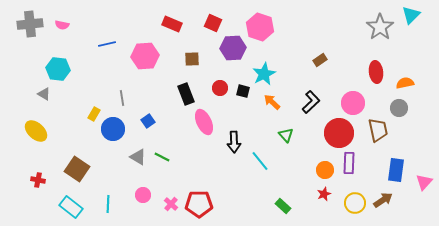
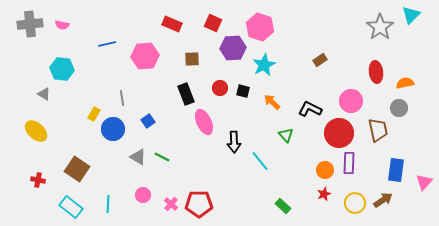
cyan hexagon at (58, 69): moved 4 px right
cyan star at (264, 74): moved 9 px up
black L-shape at (311, 102): moved 1 px left, 7 px down; rotated 110 degrees counterclockwise
pink circle at (353, 103): moved 2 px left, 2 px up
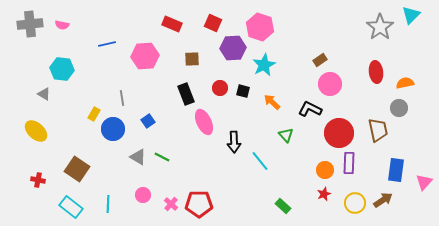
pink circle at (351, 101): moved 21 px left, 17 px up
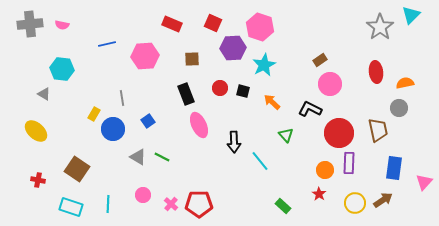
pink ellipse at (204, 122): moved 5 px left, 3 px down
blue rectangle at (396, 170): moved 2 px left, 2 px up
red star at (324, 194): moved 5 px left; rotated 16 degrees counterclockwise
cyan rectangle at (71, 207): rotated 20 degrees counterclockwise
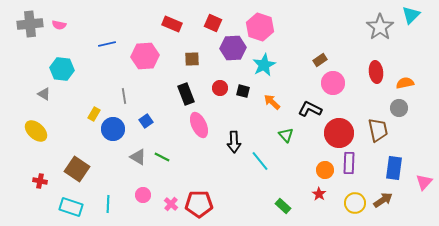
pink semicircle at (62, 25): moved 3 px left
pink circle at (330, 84): moved 3 px right, 1 px up
gray line at (122, 98): moved 2 px right, 2 px up
blue square at (148, 121): moved 2 px left
red cross at (38, 180): moved 2 px right, 1 px down
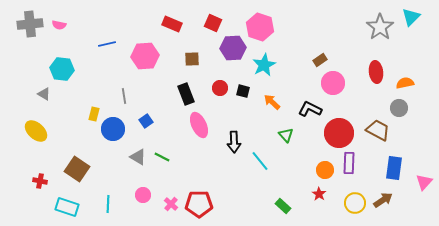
cyan triangle at (411, 15): moved 2 px down
yellow rectangle at (94, 114): rotated 16 degrees counterclockwise
brown trapezoid at (378, 130): rotated 50 degrees counterclockwise
cyan rectangle at (71, 207): moved 4 px left
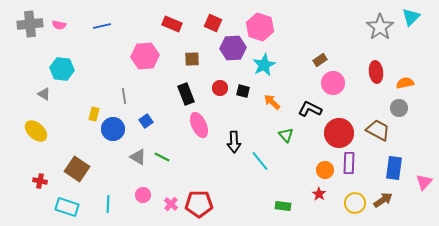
blue line at (107, 44): moved 5 px left, 18 px up
green rectangle at (283, 206): rotated 35 degrees counterclockwise
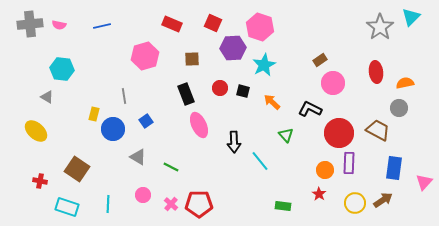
pink hexagon at (145, 56): rotated 12 degrees counterclockwise
gray triangle at (44, 94): moved 3 px right, 3 px down
green line at (162, 157): moved 9 px right, 10 px down
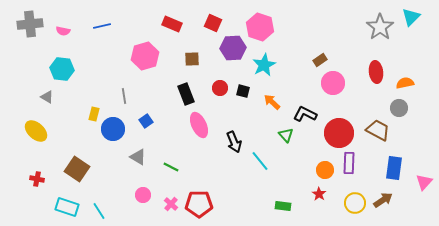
pink semicircle at (59, 25): moved 4 px right, 6 px down
black L-shape at (310, 109): moved 5 px left, 5 px down
black arrow at (234, 142): rotated 20 degrees counterclockwise
red cross at (40, 181): moved 3 px left, 2 px up
cyan line at (108, 204): moved 9 px left, 7 px down; rotated 36 degrees counterclockwise
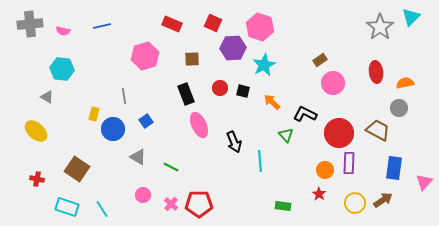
cyan line at (260, 161): rotated 35 degrees clockwise
cyan line at (99, 211): moved 3 px right, 2 px up
